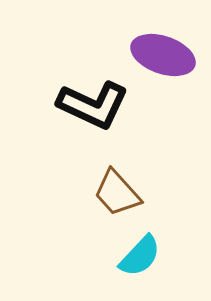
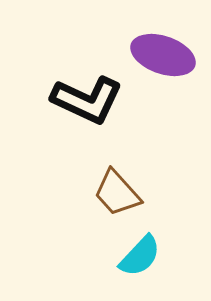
black L-shape: moved 6 px left, 5 px up
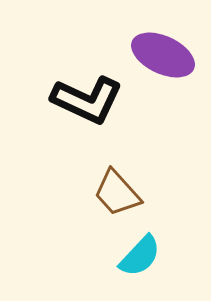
purple ellipse: rotated 6 degrees clockwise
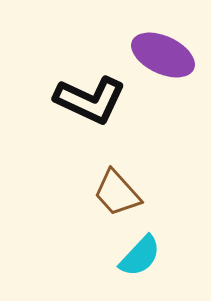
black L-shape: moved 3 px right
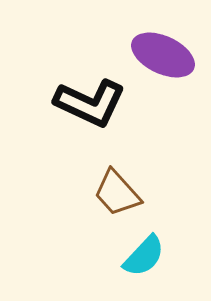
black L-shape: moved 3 px down
cyan semicircle: moved 4 px right
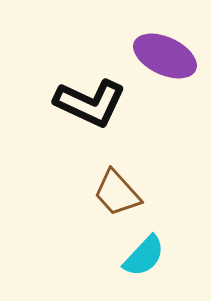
purple ellipse: moved 2 px right, 1 px down
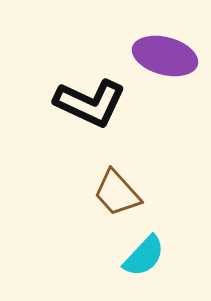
purple ellipse: rotated 10 degrees counterclockwise
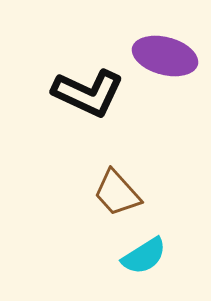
black L-shape: moved 2 px left, 10 px up
cyan semicircle: rotated 15 degrees clockwise
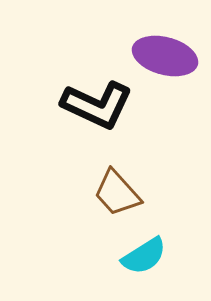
black L-shape: moved 9 px right, 12 px down
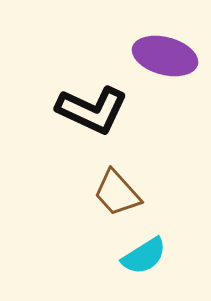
black L-shape: moved 5 px left, 5 px down
